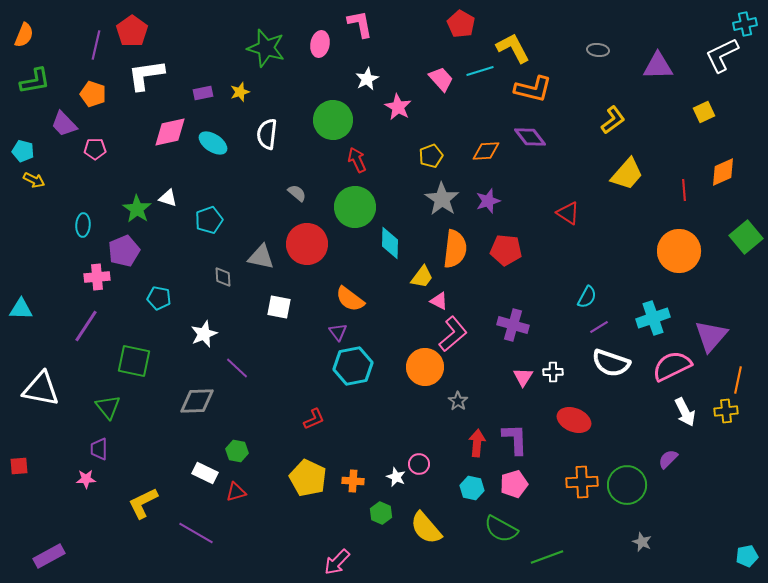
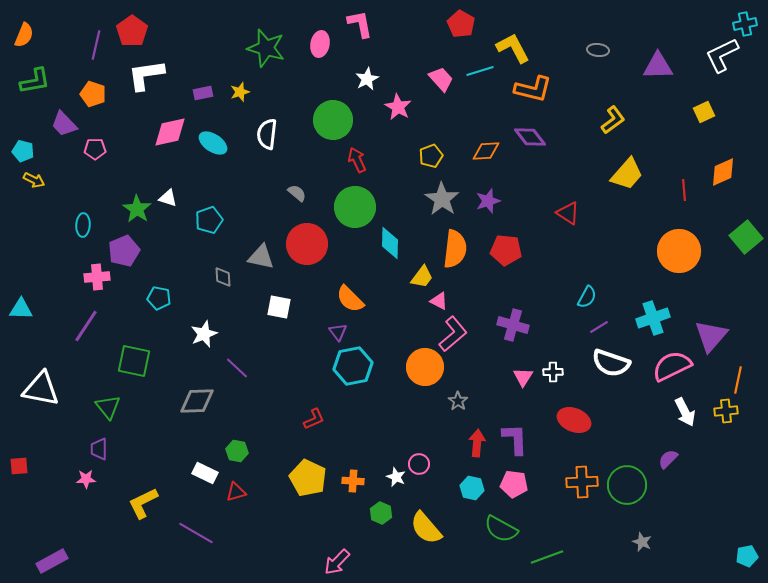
orange semicircle at (350, 299): rotated 8 degrees clockwise
pink pentagon at (514, 484): rotated 24 degrees clockwise
purple rectangle at (49, 556): moved 3 px right, 5 px down
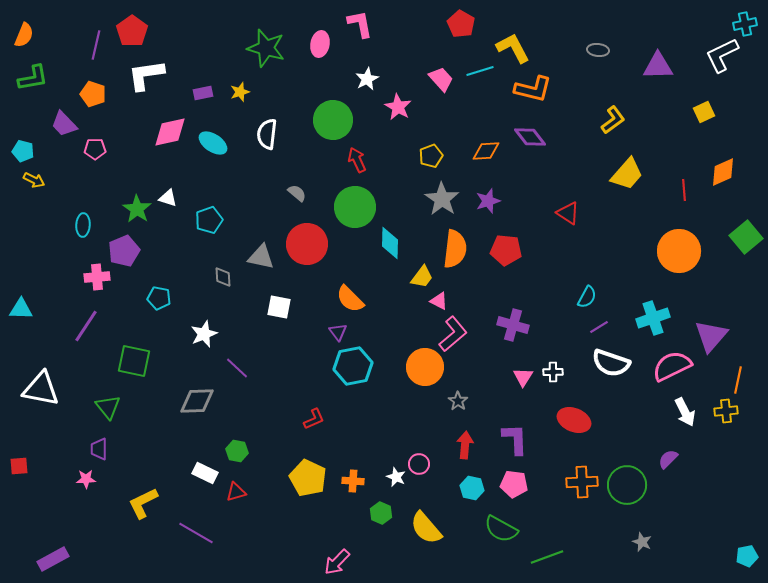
green L-shape at (35, 81): moved 2 px left, 3 px up
red arrow at (477, 443): moved 12 px left, 2 px down
purple rectangle at (52, 561): moved 1 px right, 2 px up
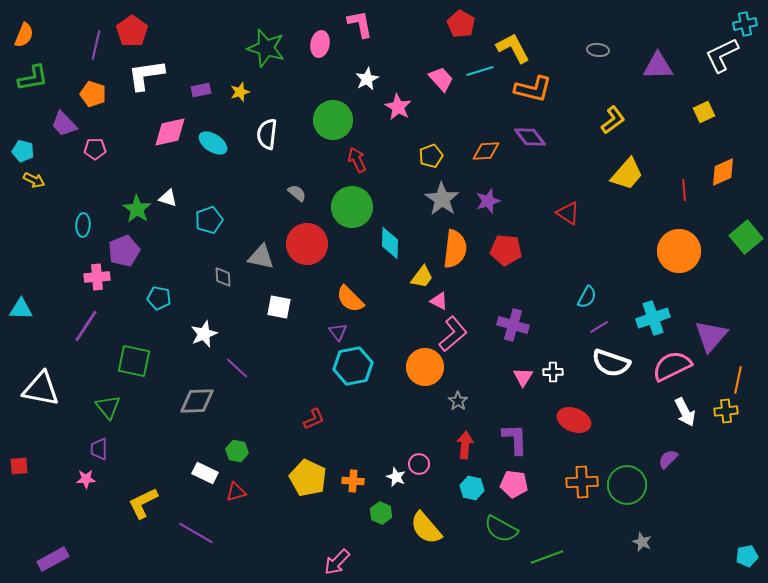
purple rectangle at (203, 93): moved 2 px left, 3 px up
green circle at (355, 207): moved 3 px left
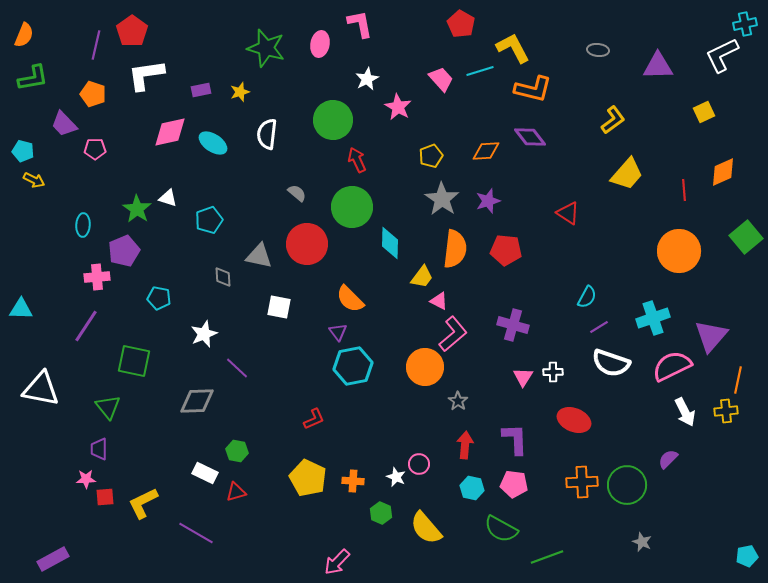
gray triangle at (261, 257): moved 2 px left, 1 px up
red square at (19, 466): moved 86 px right, 31 px down
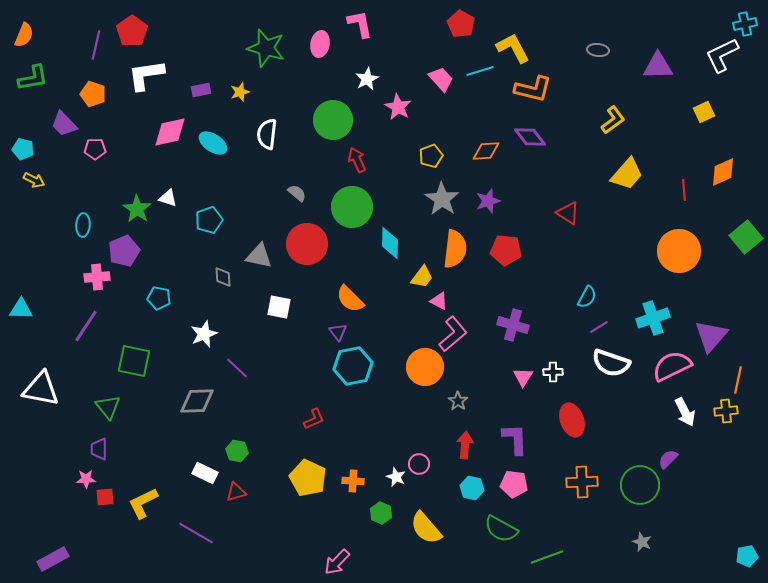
cyan pentagon at (23, 151): moved 2 px up
red ellipse at (574, 420): moved 2 px left; rotated 48 degrees clockwise
green circle at (627, 485): moved 13 px right
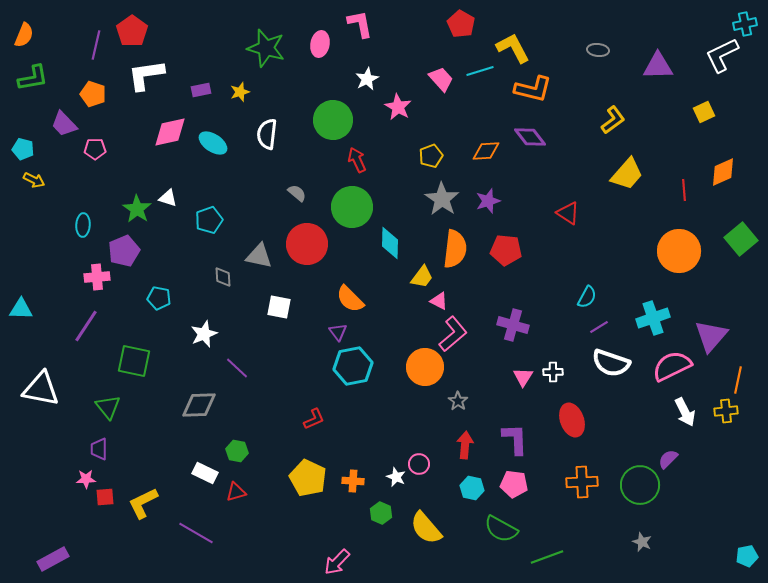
green square at (746, 237): moved 5 px left, 2 px down
gray diamond at (197, 401): moved 2 px right, 4 px down
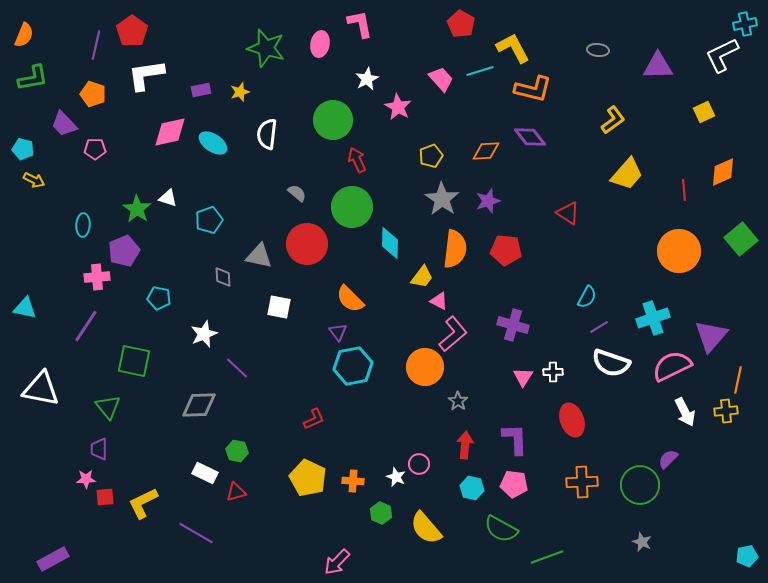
cyan triangle at (21, 309): moved 4 px right, 1 px up; rotated 10 degrees clockwise
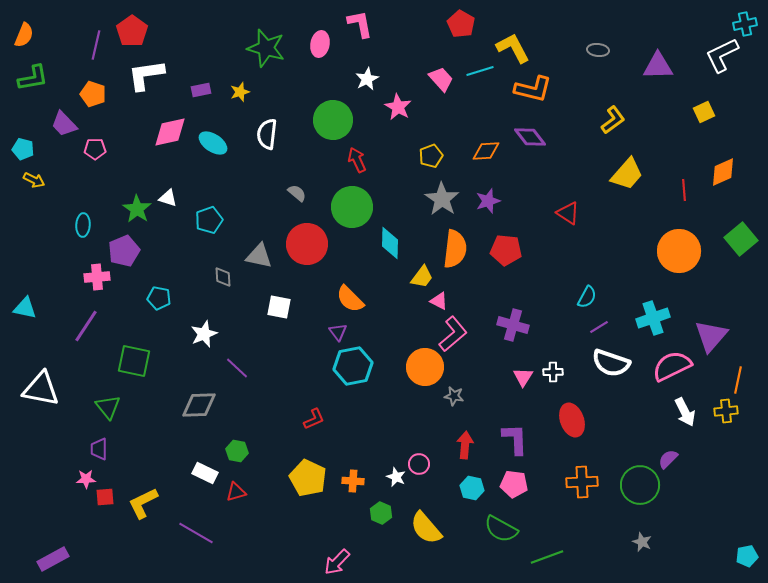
gray star at (458, 401): moved 4 px left, 5 px up; rotated 24 degrees counterclockwise
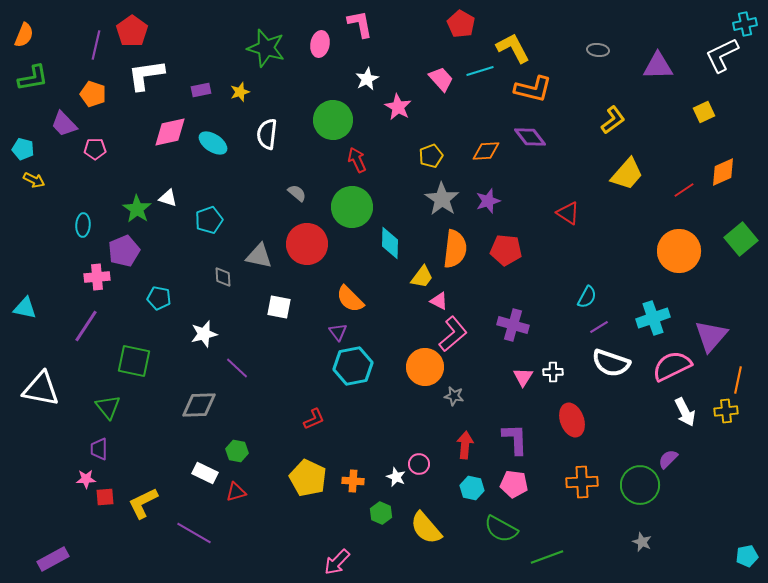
red line at (684, 190): rotated 60 degrees clockwise
white star at (204, 334): rotated 8 degrees clockwise
purple line at (196, 533): moved 2 px left
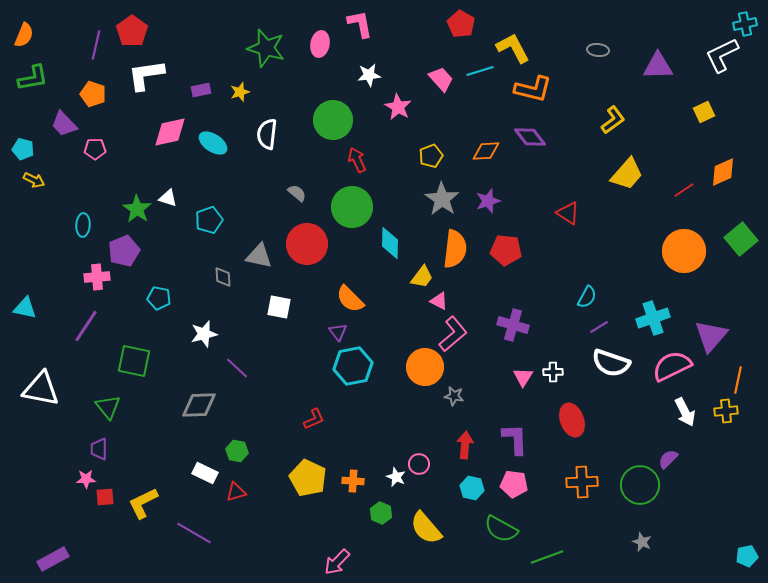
white star at (367, 79): moved 2 px right, 4 px up; rotated 20 degrees clockwise
orange circle at (679, 251): moved 5 px right
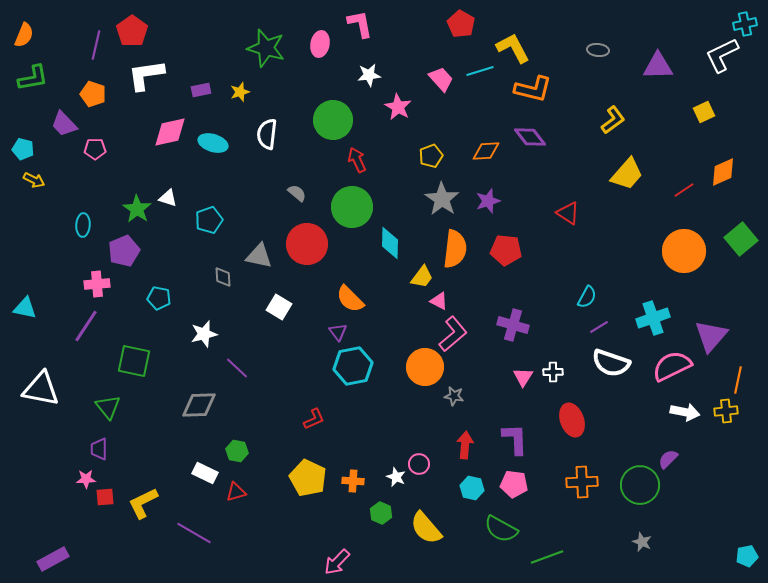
cyan ellipse at (213, 143): rotated 16 degrees counterclockwise
pink cross at (97, 277): moved 7 px down
white square at (279, 307): rotated 20 degrees clockwise
white arrow at (685, 412): rotated 52 degrees counterclockwise
